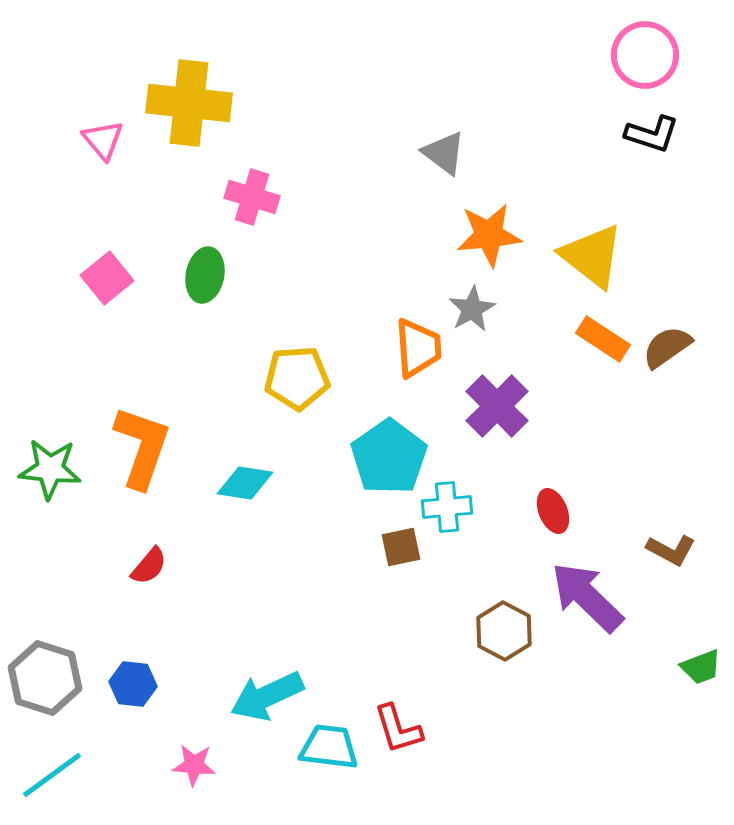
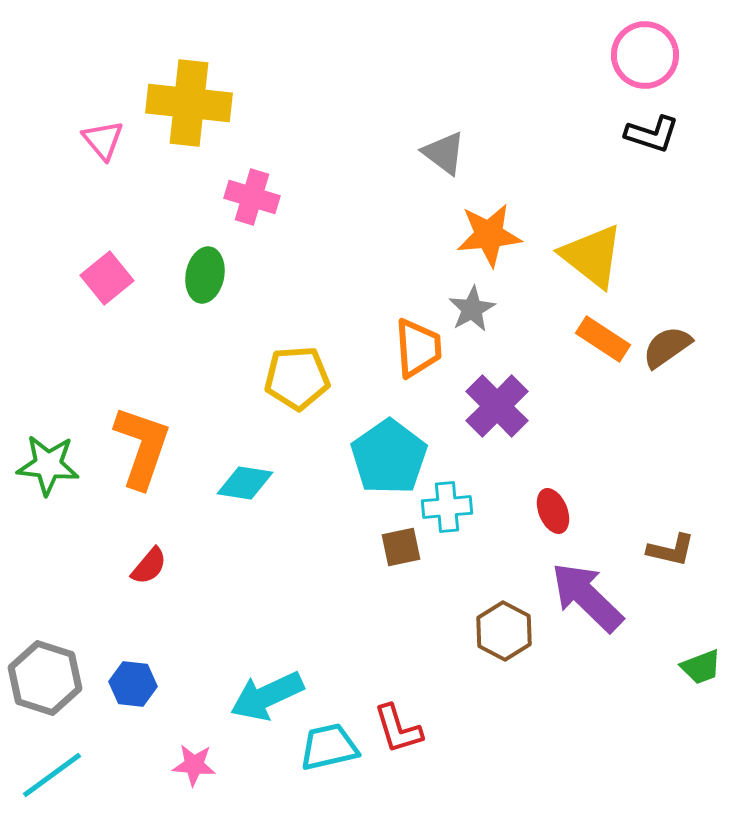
green star: moved 2 px left, 4 px up
brown L-shape: rotated 15 degrees counterclockwise
cyan trapezoid: rotated 20 degrees counterclockwise
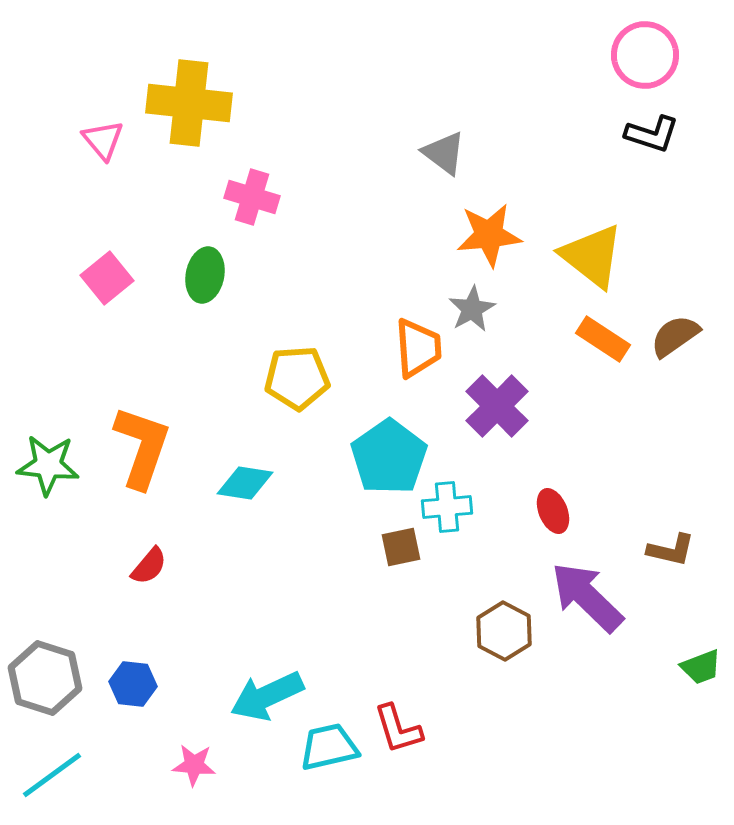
brown semicircle: moved 8 px right, 11 px up
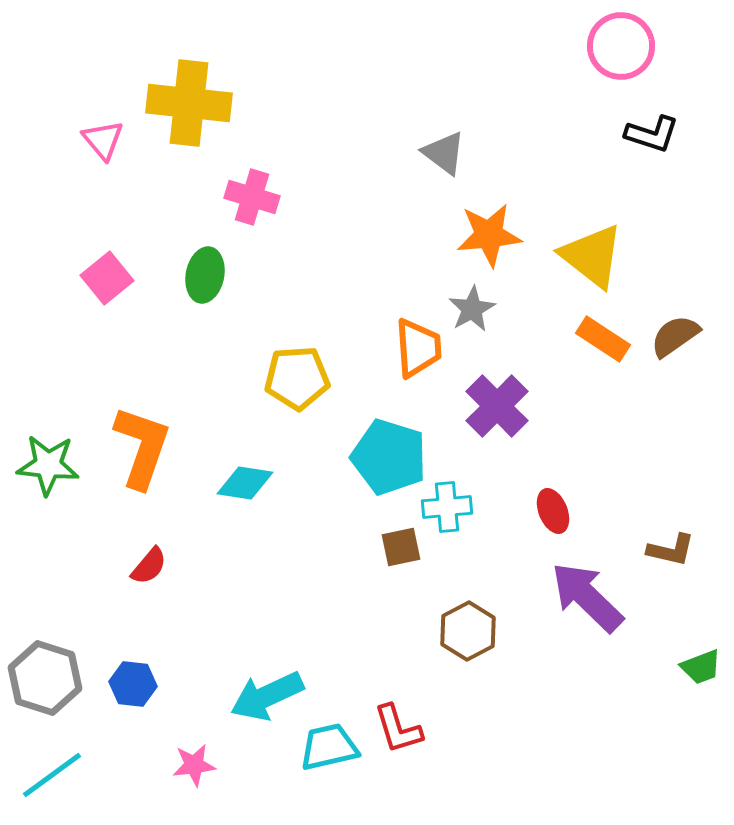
pink circle: moved 24 px left, 9 px up
cyan pentagon: rotated 20 degrees counterclockwise
brown hexagon: moved 36 px left; rotated 4 degrees clockwise
pink star: rotated 12 degrees counterclockwise
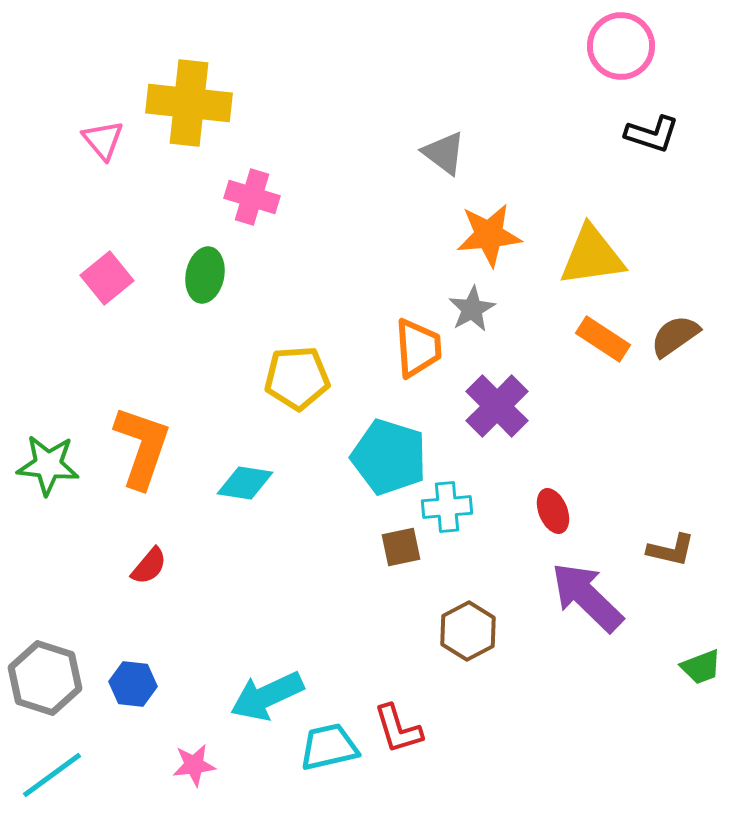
yellow triangle: rotated 46 degrees counterclockwise
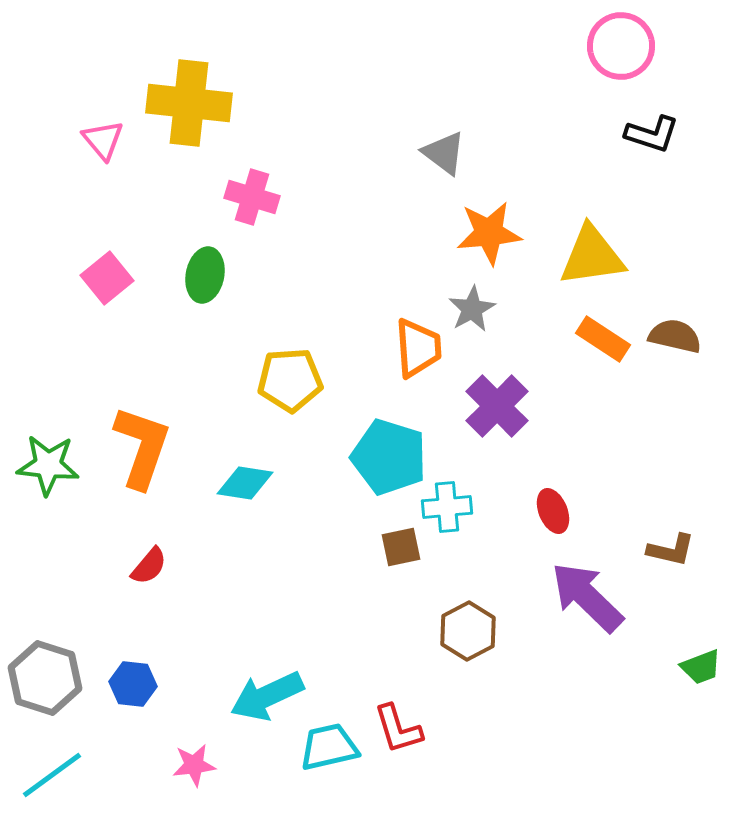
orange star: moved 2 px up
brown semicircle: rotated 48 degrees clockwise
yellow pentagon: moved 7 px left, 2 px down
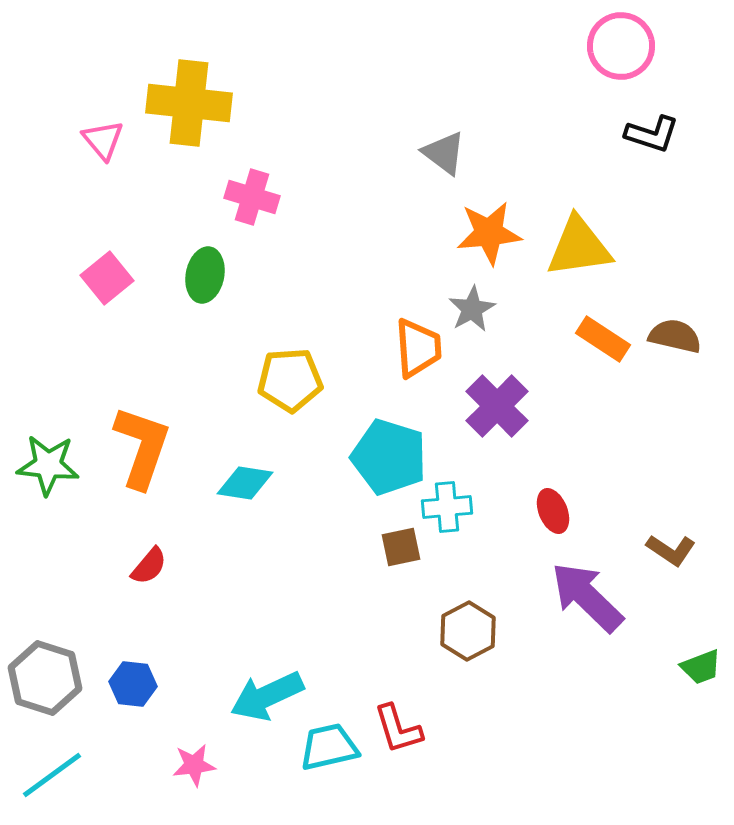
yellow triangle: moved 13 px left, 9 px up
brown L-shape: rotated 21 degrees clockwise
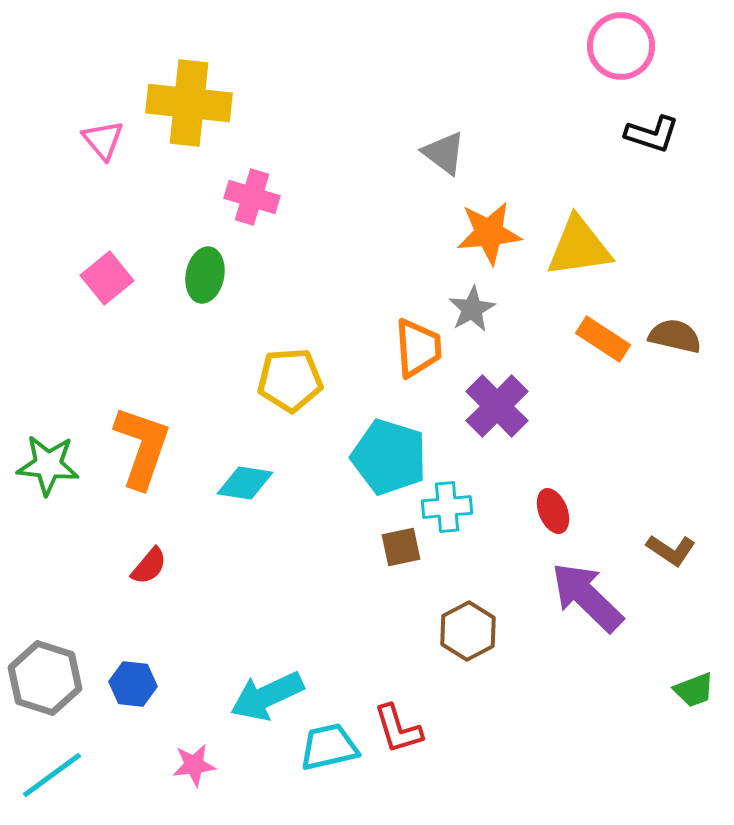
green trapezoid: moved 7 px left, 23 px down
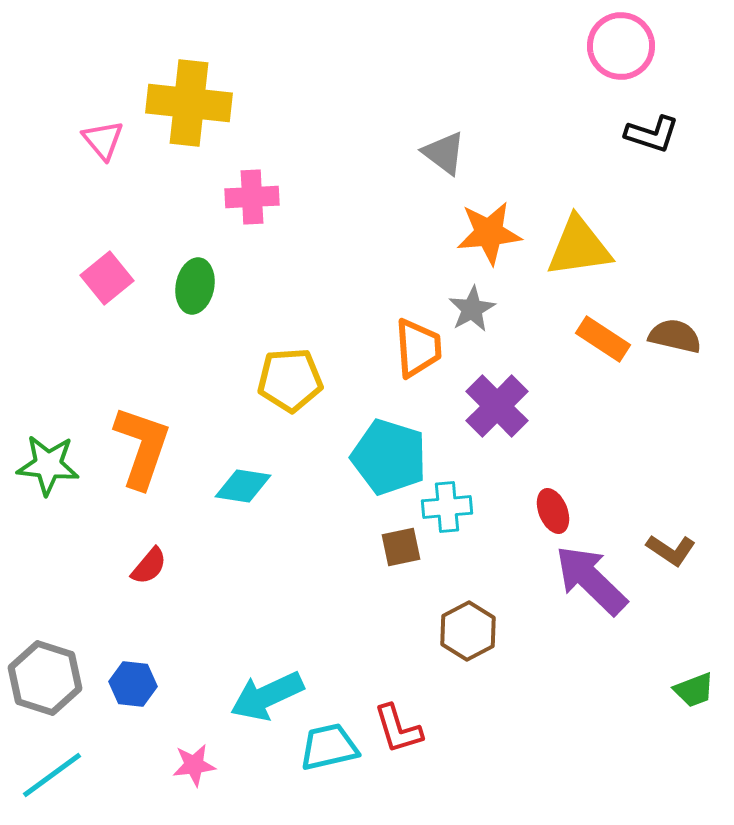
pink cross: rotated 20 degrees counterclockwise
green ellipse: moved 10 px left, 11 px down
cyan diamond: moved 2 px left, 3 px down
purple arrow: moved 4 px right, 17 px up
